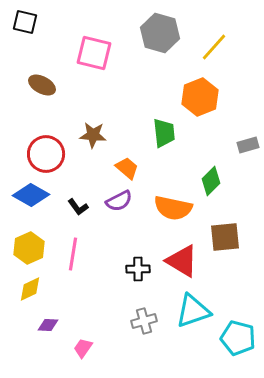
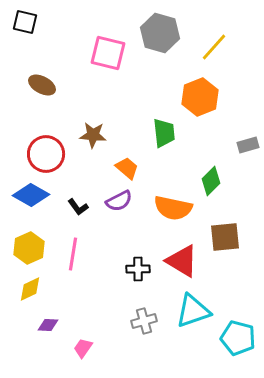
pink square: moved 14 px right
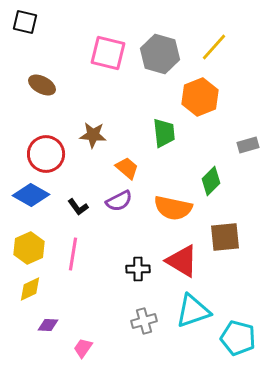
gray hexagon: moved 21 px down
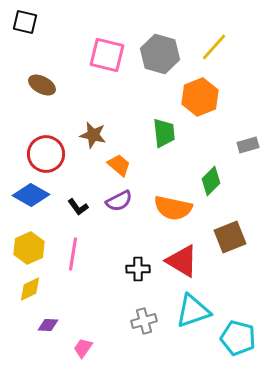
pink square: moved 1 px left, 2 px down
brown star: rotated 8 degrees clockwise
orange trapezoid: moved 8 px left, 3 px up
brown square: moved 5 px right; rotated 16 degrees counterclockwise
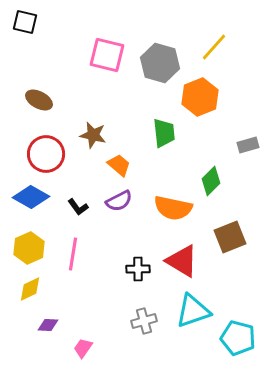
gray hexagon: moved 9 px down
brown ellipse: moved 3 px left, 15 px down
blue diamond: moved 2 px down
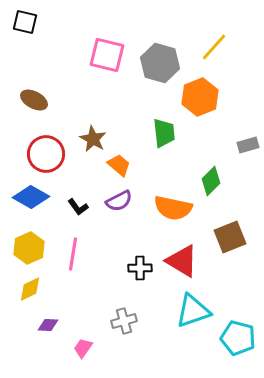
brown ellipse: moved 5 px left
brown star: moved 4 px down; rotated 16 degrees clockwise
black cross: moved 2 px right, 1 px up
gray cross: moved 20 px left
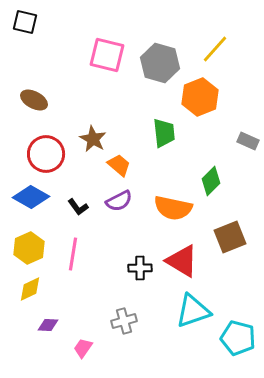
yellow line: moved 1 px right, 2 px down
gray rectangle: moved 4 px up; rotated 40 degrees clockwise
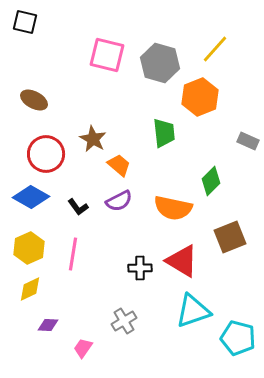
gray cross: rotated 15 degrees counterclockwise
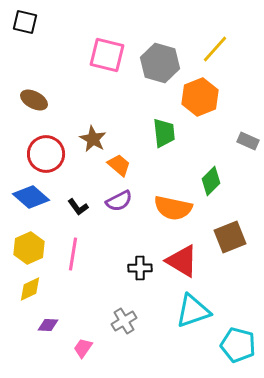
blue diamond: rotated 12 degrees clockwise
cyan pentagon: moved 7 px down
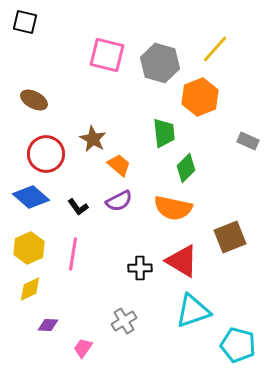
green diamond: moved 25 px left, 13 px up
